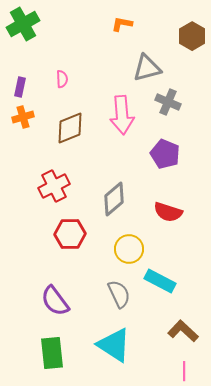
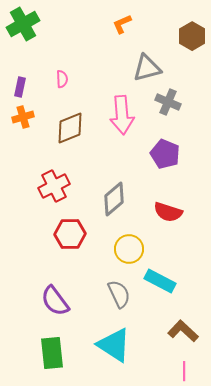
orange L-shape: rotated 35 degrees counterclockwise
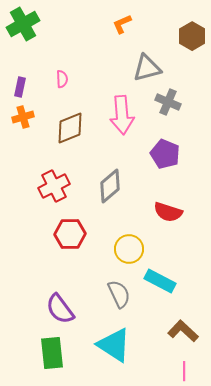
gray diamond: moved 4 px left, 13 px up
purple semicircle: moved 5 px right, 8 px down
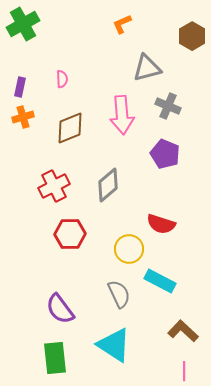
gray cross: moved 4 px down
gray diamond: moved 2 px left, 1 px up
red semicircle: moved 7 px left, 12 px down
green rectangle: moved 3 px right, 5 px down
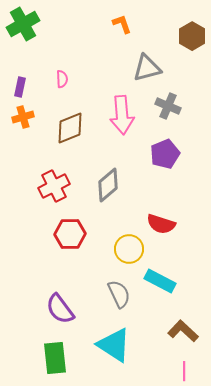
orange L-shape: rotated 95 degrees clockwise
purple pentagon: rotated 28 degrees clockwise
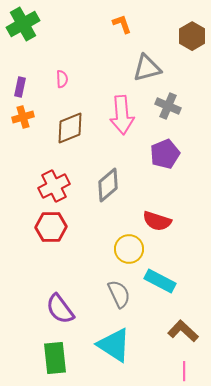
red semicircle: moved 4 px left, 3 px up
red hexagon: moved 19 px left, 7 px up
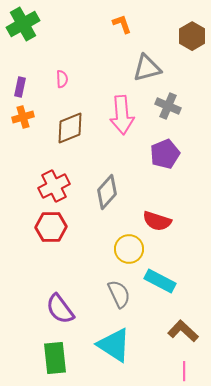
gray diamond: moved 1 px left, 7 px down; rotated 8 degrees counterclockwise
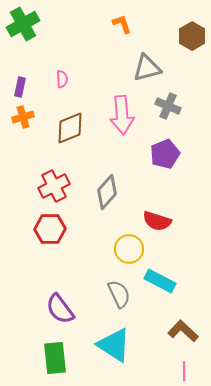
red hexagon: moved 1 px left, 2 px down
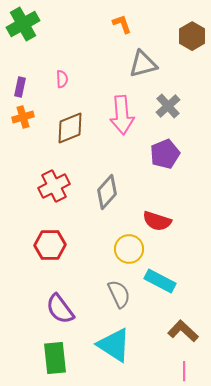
gray triangle: moved 4 px left, 4 px up
gray cross: rotated 25 degrees clockwise
red hexagon: moved 16 px down
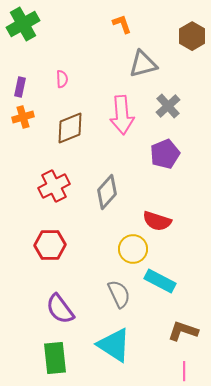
yellow circle: moved 4 px right
brown L-shape: rotated 24 degrees counterclockwise
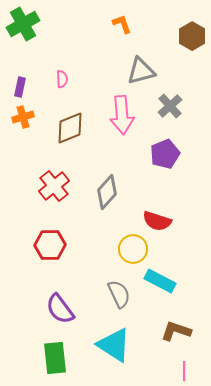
gray triangle: moved 2 px left, 7 px down
gray cross: moved 2 px right
red cross: rotated 12 degrees counterclockwise
brown L-shape: moved 7 px left
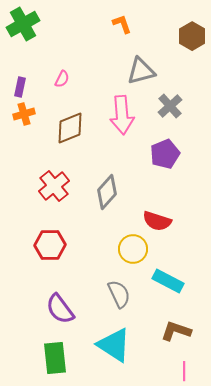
pink semicircle: rotated 30 degrees clockwise
orange cross: moved 1 px right, 3 px up
cyan rectangle: moved 8 px right
